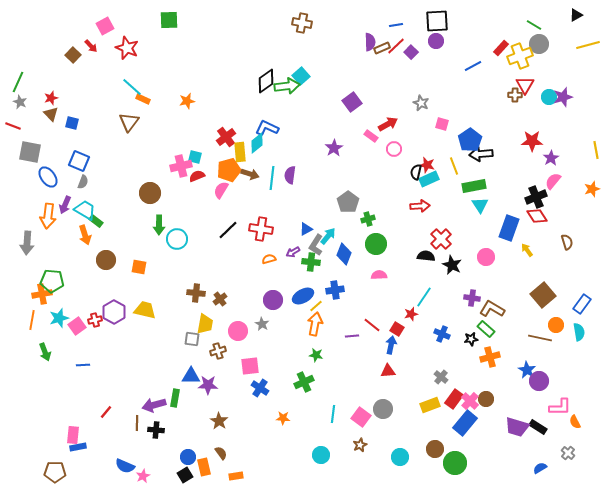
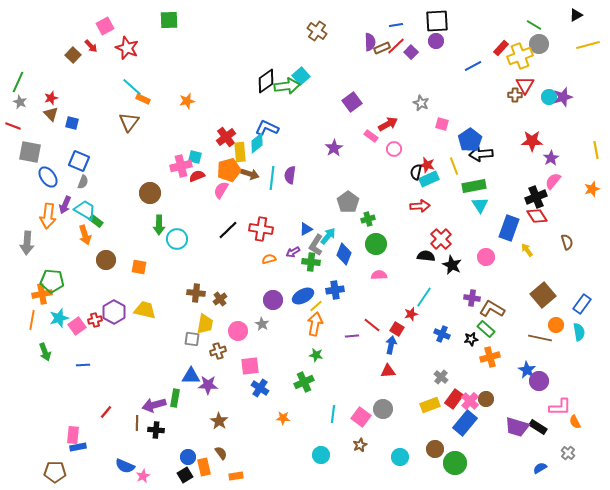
brown cross at (302, 23): moved 15 px right, 8 px down; rotated 24 degrees clockwise
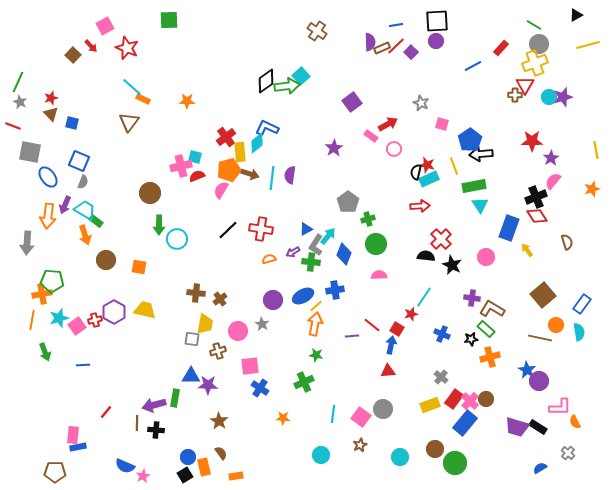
yellow cross at (520, 56): moved 15 px right, 7 px down
orange star at (187, 101): rotated 14 degrees clockwise
